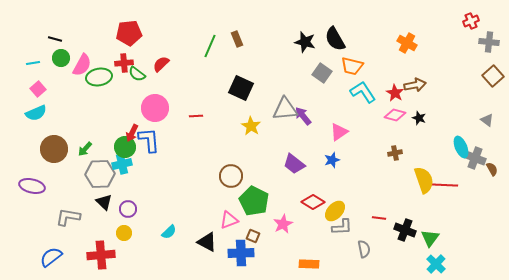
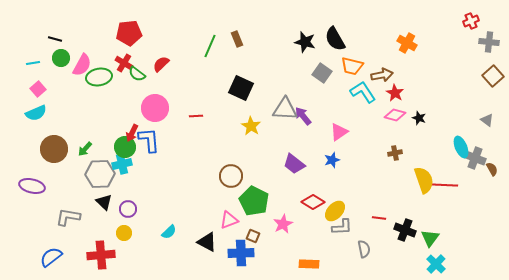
red cross at (124, 63): rotated 36 degrees clockwise
brown arrow at (415, 85): moved 33 px left, 10 px up
gray triangle at (285, 109): rotated 8 degrees clockwise
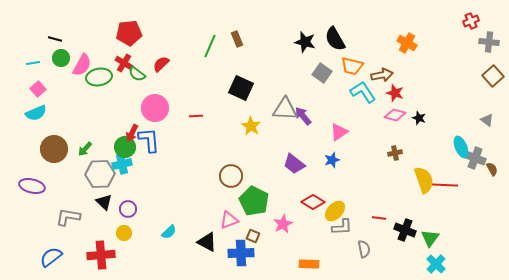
red star at (395, 93): rotated 12 degrees counterclockwise
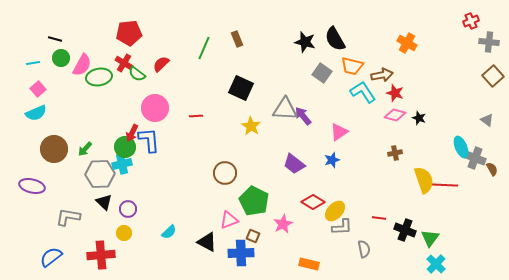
green line at (210, 46): moved 6 px left, 2 px down
brown circle at (231, 176): moved 6 px left, 3 px up
orange rectangle at (309, 264): rotated 12 degrees clockwise
